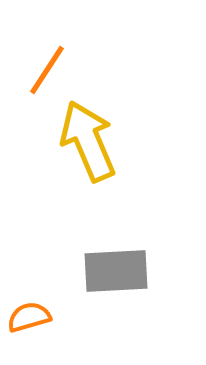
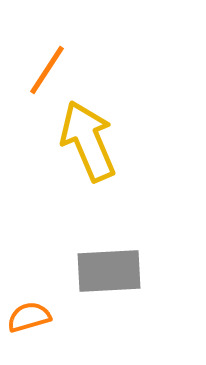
gray rectangle: moved 7 px left
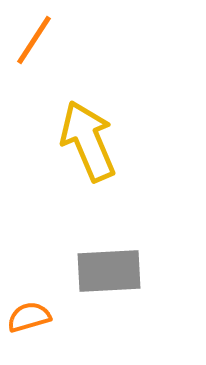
orange line: moved 13 px left, 30 px up
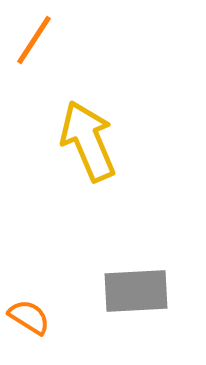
gray rectangle: moved 27 px right, 20 px down
orange semicircle: rotated 48 degrees clockwise
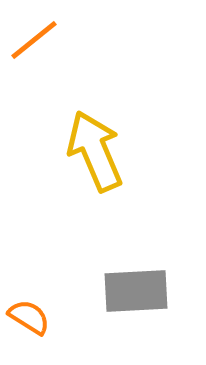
orange line: rotated 18 degrees clockwise
yellow arrow: moved 7 px right, 10 px down
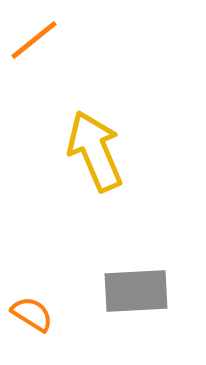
orange semicircle: moved 3 px right, 3 px up
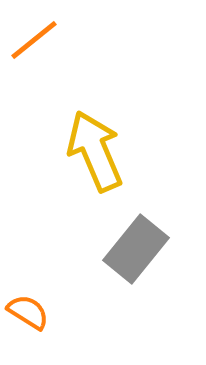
gray rectangle: moved 42 px up; rotated 48 degrees counterclockwise
orange semicircle: moved 4 px left, 2 px up
